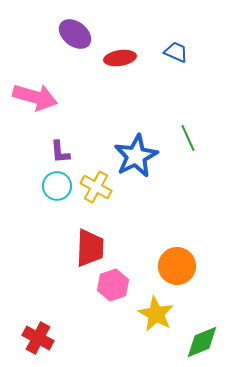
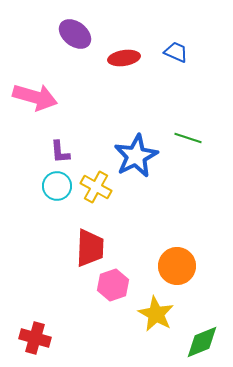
red ellipse: moved 4 px right
green line: rotated 48 degrees counterclockwise
red cross: moved 3 px left; rotated 12 degrees counterclockwise
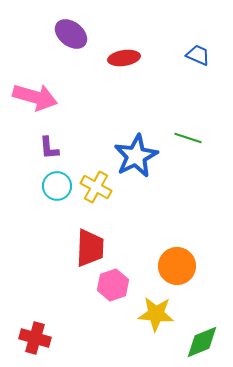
purple ellipse: moved 4 px left
blue trapezoid: moved 22 px right, 3 px down
purple L-shape: moved 11 px left, 4 px up
yellow star: rotated 24 degrees counterclockwise
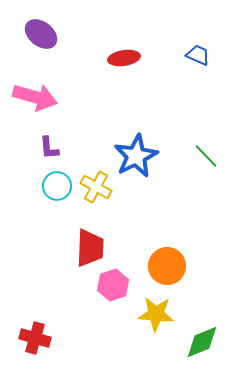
purple ellipse: moved 30 px left
green line: moved 18 px right, 18 px down; rotated 28 degrees clockwise
orange circle: moved 10 px left
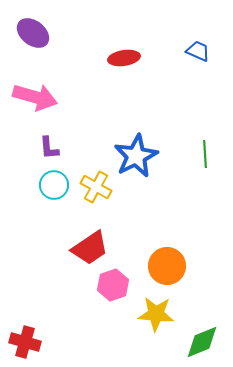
purple ellipse: moved 8 px left, 1 px up
blue trapezoid: moved 4 px up
green line: moved 1 px left, 2 px up; rotated 40 degrees clockwise
cyan circle: moved 3 px left, 1 px up
red trapezoid: rotated 54 degrees clockwise
red cross: moved 10 px left, 4 px down
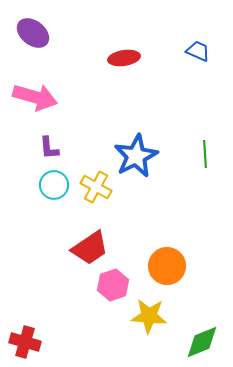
yellow star: moved 7 px left, 2 px down
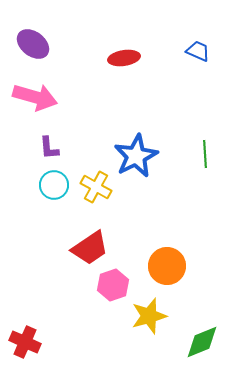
purple ellipse: moved 11 px down
yellow star: rotated 21 degrees counterclockwise
red cross: rotated 8 degrees clockwise
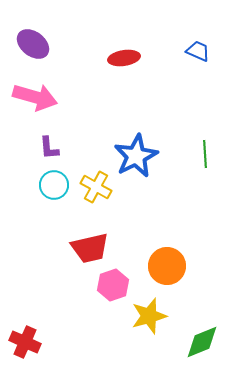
red trapezoid: rotated 21 degrees clockwise
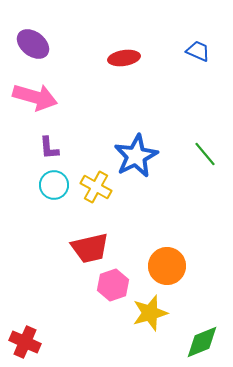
green line: rotated 36 degrees counterclockwise
yellow star: moved 1 px right, 3 px up
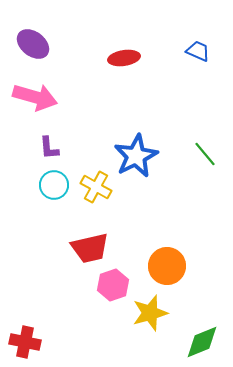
red cross: rotated 12 degrees counterclockwise
